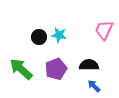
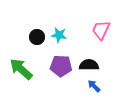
pink trapezoid: moved 3 px left
black circle: moved 2 px left
purple pentagon: moved 5 px right, 3 px up; rotated 25 degrees clockwise
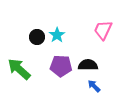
pink trapezoid: moved 2 px right
cyan star: moved 2 px left; rotated 28 degrees clockwise
black semicircle: moved 1 px left
green arrow: moved 2 px left
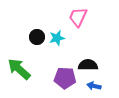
pink trapezoid: moved 25 px left, 13 px up
cyan star: moved 3 px down; rotated 21 degrees clockwise
purple pentagon: moved 4 px right, 12 px down
blue arrow: rotated 32 degrees counterclockwise
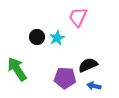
cyan star: rotated 14 degrees counterclockwise
black semicircle: rotated 24 degrees counterclockwise
green arrow: moved 2 px left; rotated 15 degrees clockwise
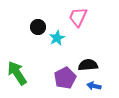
black circle: moved 1 px right, 10 px up
black semicircle: rotated 18 degrees clockwise
green arrow: moved 4 px down
purple pentagon: rotated 30 degrees counterclockwise
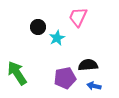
purple pentagon: rotated 15 degrees clockwise
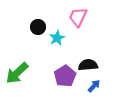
green arrow: rotated 100 degrees counterclockwise
purple pentagon: moved 2 px up; rotated 20 degrees counterclockwise
blue arrow: rotated 120 degrees clockwise
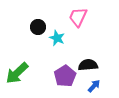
cyan star: rotated 21 degrees counterclockwise
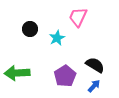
black circle: moved 8 px left, 2 px down
cyan star: rotated 21 degrees clockwise
black semicircle: moved 7 px right; rotated 36 degrees clockwise
green arrow: rotated 40 degrees clockwise
